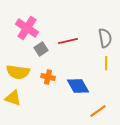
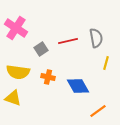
pink cross: moved 11 px left
gray semicircle: moved 9 px left
yellow line: rotated 16 degrees clockwise
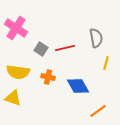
red line: moved 3 px left, 7 px down
gray square: rotated 24 degrees counterclockwise
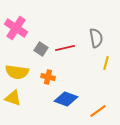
yellow semicircle: moved 1 px left
blue diamond: moved 12 px left, 13 px down; rotated 40 degrees counterclockwise
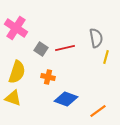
yellow line: moved 6 px up
yellow semicircle: rotated 80 degrees counterclockwise
